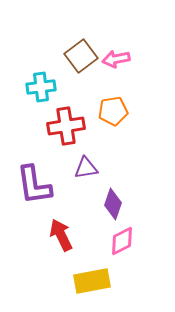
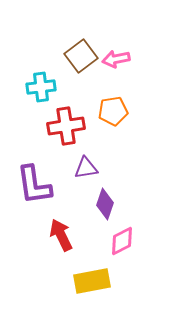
purple diamond: moved 8 px left
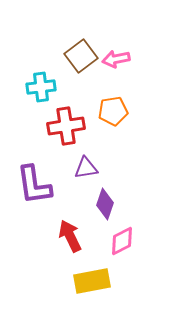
red arrow: moved 9 px right, 1 px down
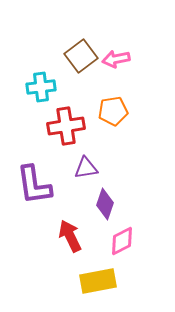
yellow rectangle: moved 6 px right
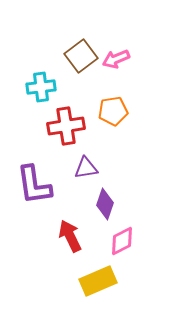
pink arrow: rotated 12 degrees counterclockwise
yellow rectangle: rotated 12 degrees counterclockwise
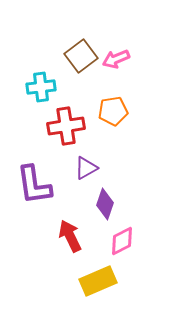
purple triangle: rotated 20 degrees counterclockwise
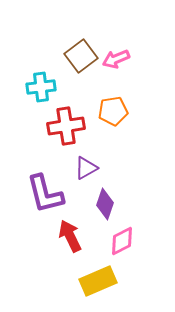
purple L-shape: moved 11 px right, 9 px down; rotated 6 degrees counterclockwise
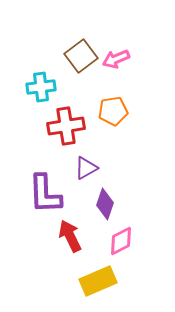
purple L-shape: rotated 12 degrees clockwise
pink diamond: moved 1 px left
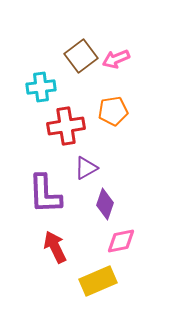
red arrow: moved 15 px left, 11 px down
pink diamond: rotated 16 degrees clockwise
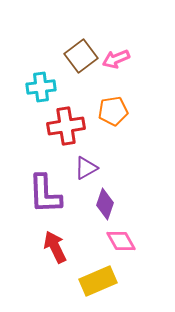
pink diamond: rotated 72 degrees clockwise
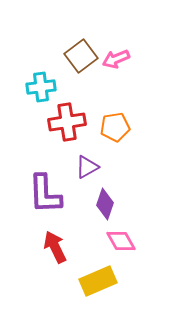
orange pentagon: moved 2 px right, 16 px down
red cross: moved 1 px right, 4 px up
purple triangle: moved 1 px right, 1 px up
